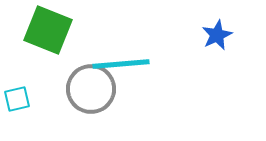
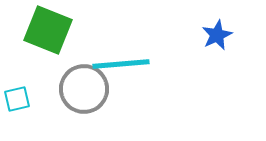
gray circle: moved 7 px left
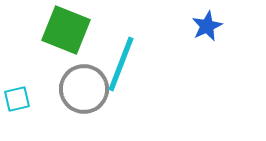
green square: moved 18 px right
blue star: moved 10 px left, 9 px up
cyan line: rotated 64 degrees counterclockwise
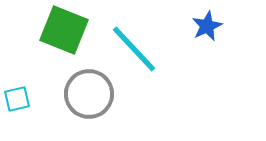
green square: moved 2 px left
cyan line: moved 13 px right, 15 px up; rotated 64 degrees counterclockwise
gray circle: moved 5 px right, 5 px down
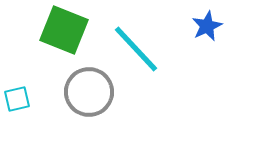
cyan line: moved 2 px right
gray circle: moved 2 px up
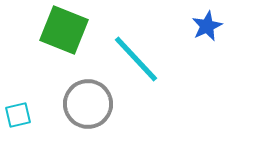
cyan line: moved 10 px down
gray circle: moved 1 px left, 12 px down
cyan square: moved 1 px right, 16 px down
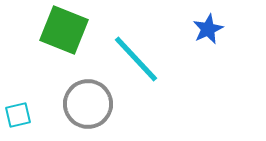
blue star: moved 1 px right, 3 px down
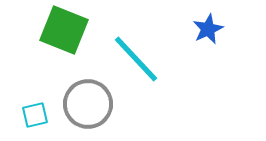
cyan square: moved 17 px right
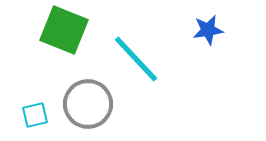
blue star: moved 1 px down; rotated 16 degrees clockwise
